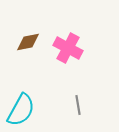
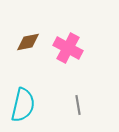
cyan semicircle: moved 2 px right, 5 px up; rotated 16 degrees counterclockwise
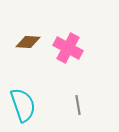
brown diamond: rotated 15 degrees clockwise
cyan semicircle: rotated 32 degrees counterclockwise
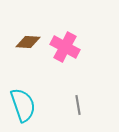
pink cross: moved 3 px left, 1 px up
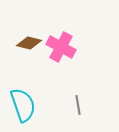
brown diamond: moved 1 px right, 1 px down; rotated 10 degrees clockwise
pink cross: moved 4 px left
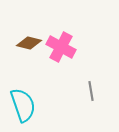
gray line: moved 13 px right, 14 px up
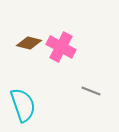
gray line: rotated 60 degrees counterclockwise
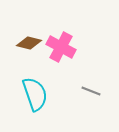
cyan semicircle: moved 12 px right, 11 px up
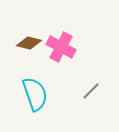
gray line: rotated 66 degrees counterclockwise
